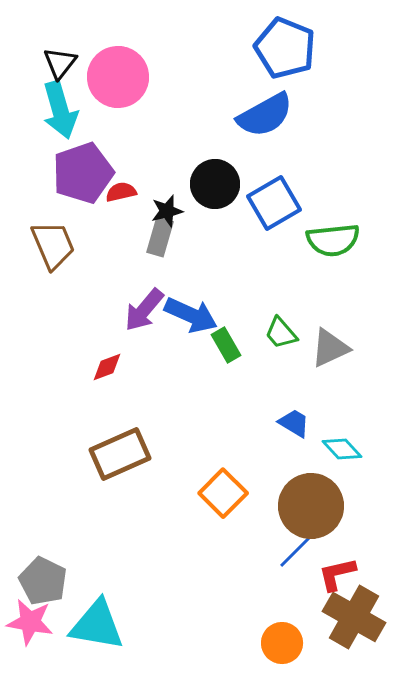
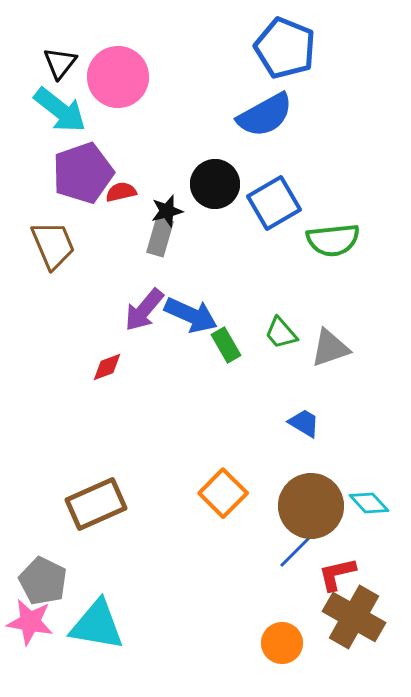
cyan arrow: rotated 36 degrees counterclockwise
gray triangle: rotated 6 degrees clockwise
blue trapezoid: moved 10 px right
cyan diamond: moved 27 px right, 54 px down
brown rectangle: moved 24 px left, 50 px down
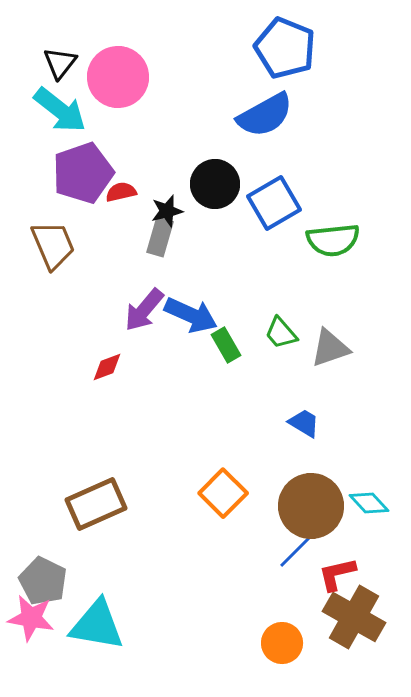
pink star: moved 1 px right, 4 px up
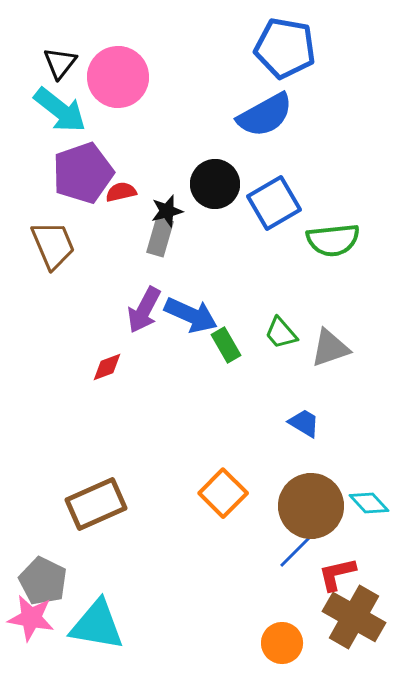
blue pentagon: rotated 12 degrees counterclockwise
purple arrow: rotated 12 degrees counterclockwise
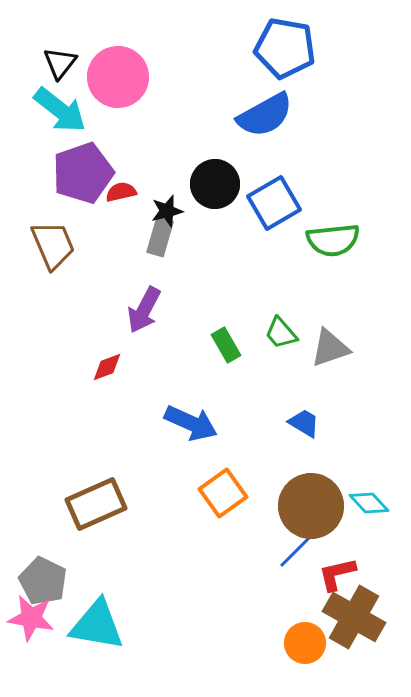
blue arrow: moved 108 px down
orange square: rotated 9 degrees clockwise
orange circle: moved 23 px right
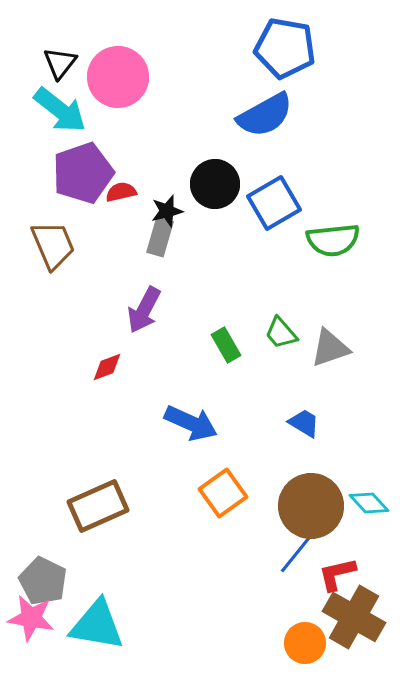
brown rectangle: moved 2 px right, 2 px down
blue line: moved 1 px left, 4 px down; rotated 6 degrees counterclockwise
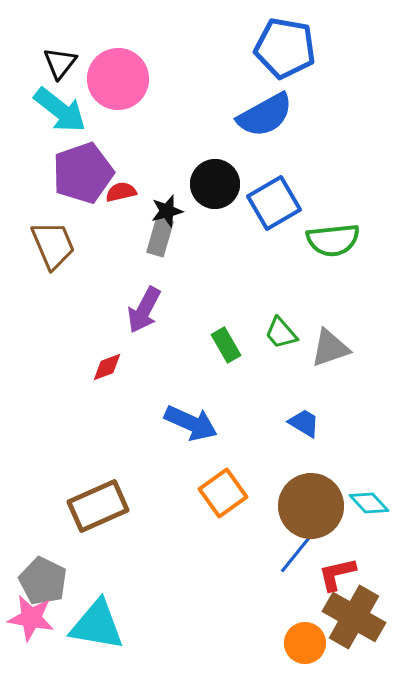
pink circle: moved 2 px down
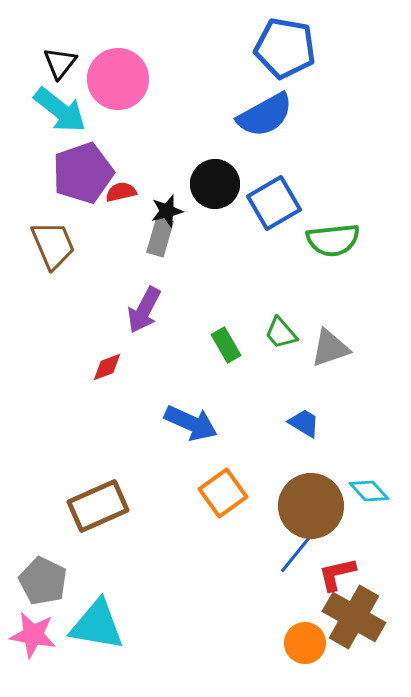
cyan diamond: moved 12 px up
pink star: moved 2 px right, 17 px down
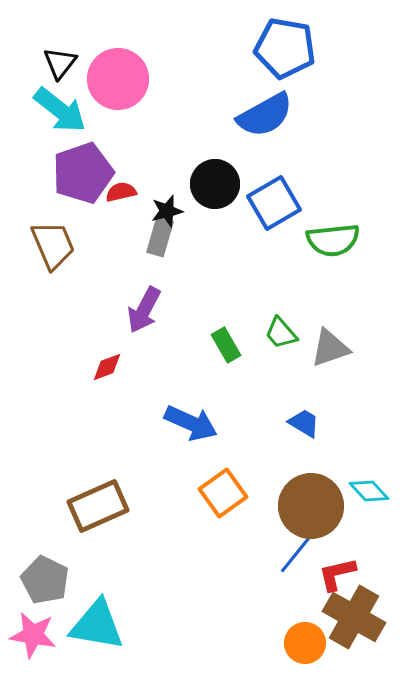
gray pentagon: moved 2 px right, 1 px up
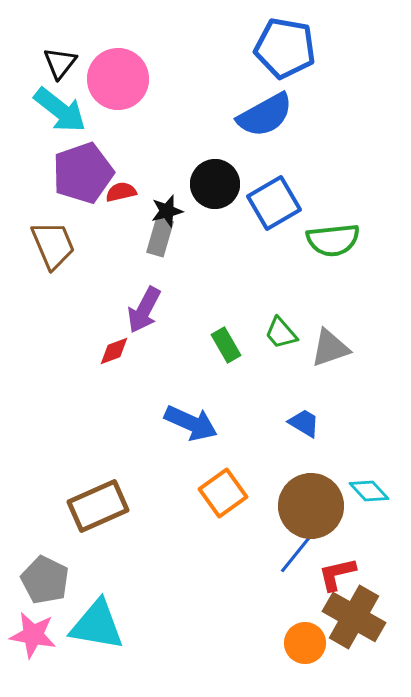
red diamond: moved 7 px right, 16 px up
